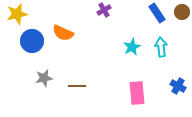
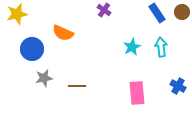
purple cross: rotated 24 degrees counterclockwise
blue circle: moved 8 px down
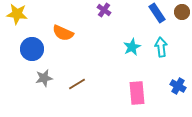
yellow star: rotated 20 degrees clockwise
brown line: moved 2 px up; rotated 30 degrees counterclockwise
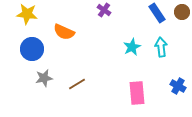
yellow star: moved 10 px right
orange semicircle: moved 1 px right, 1 px up
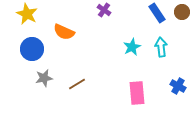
yellow star: rotated 20 degrees clockwise
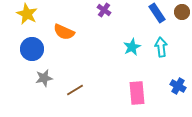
brown line: moved 2 px left, 6 px down
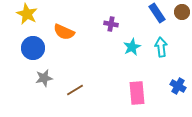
purple cross: moved 7 px right, 14 px down; rotated 24 degrees counterclockwise
blue circle: moved 1 px right, 1 px up
